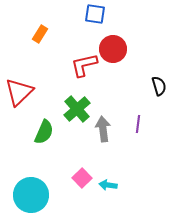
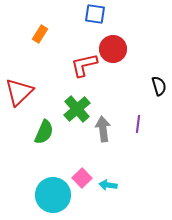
cyan circle: moved 22 px right
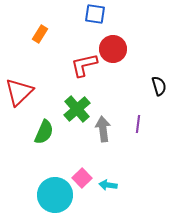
cyan circle: moved 2 px right
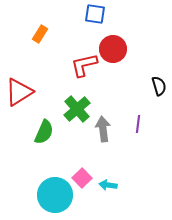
red triangle: rotated 12 degrees clockwise
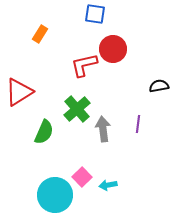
black semicircle: rotated 84 degrees counterclockwise
pink square: moved 1 px up
cyan arrow: rotated 18 degrees counterclockwise
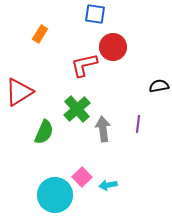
red circle: moved 2 px up
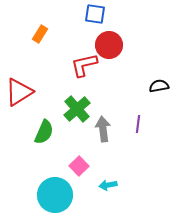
red circle: moved 4 px left, 2 px up
pink square: moved 3 px left, 11 px up
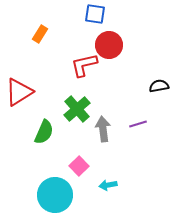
purple line: rotated 66 degrees clockwise
